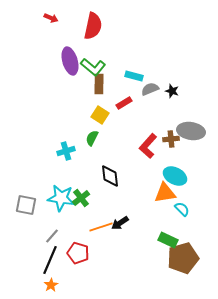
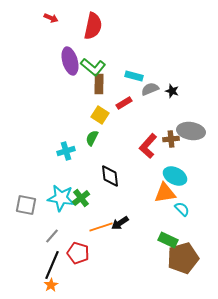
black line: moved 2 px right, 5 px down
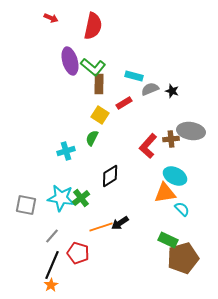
black diamond: rotated 65 degrees clockwise
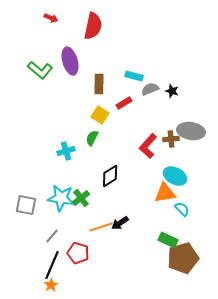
green L-shape: moved 53 px left, 3 px down
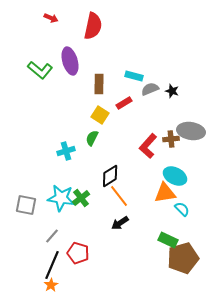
orange line: moved 18 px right, 31 px up; rotated 70 degrees clockwise
